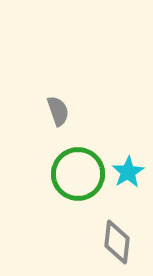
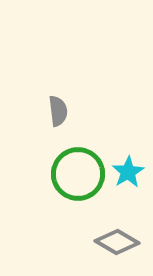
gray semicircle: rotated 12 degrees clockwise
gray diamond: rotated 66 degrees counterclockwise
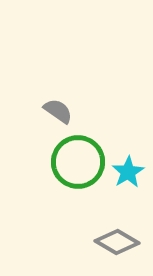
gray semicircle: rotated 48 degrees counterclockwise
green circle: moved 12 px up
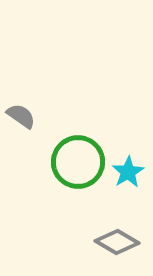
gray semicircle: moved 37 px left, 5 px down
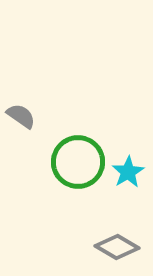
gray diamond: moved 5 px down
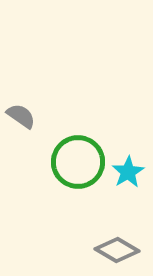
gray diamond: moved 3 px down
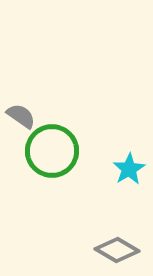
green circle: moved 26 px left, 11 px up
cyan star: moved 1 px right, 3 px up
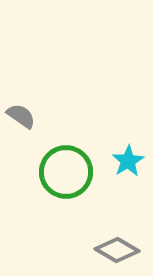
green circle: moved 14 px right, 21 px down
cyan star: moved 1 px left, 8 px up
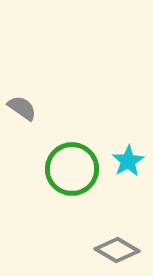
gray semicircle: moved 1 px right, 8 px up
green circle: moved 6 px right, 3 px up
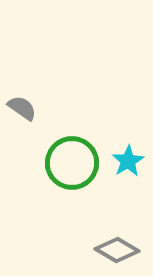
green circle: moved 6 px up
